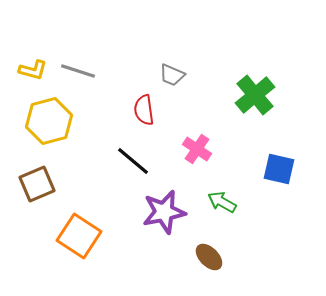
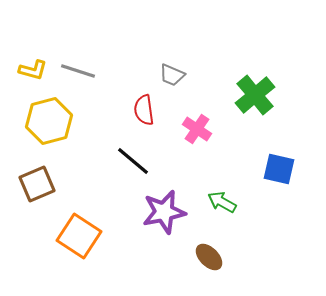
pink cross: moved 20 px up
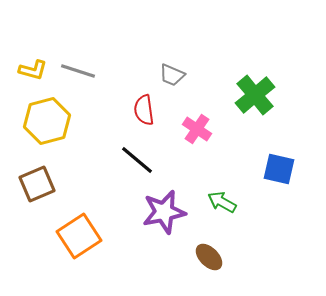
yellow hexagon: moved 2 px left
black line: moved 4 px right, 1 px up
orange square: rotated 24 degrees clockwise
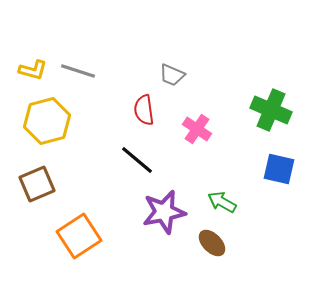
green cross: moved 16 px right, 15 px down; rotated 27 degrees counterclockwise
brown ellipse: moved 3 px right, 14 px up
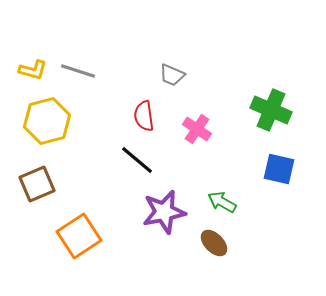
red semicircle: moved 6 px down
brown ellipse: moved 2 px right
